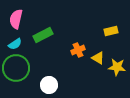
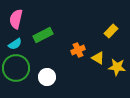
yellow rectangle: rotated 32 degrees counterclockwise
white circle: moved 2 px left, 8 px up
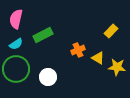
cyan semicircle: moved 1 px right
green circle: moved 1 px down
white circle: moved 1 px right
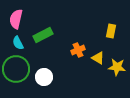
yellow rectangle: rotated 32 degrees counterclockwise
cyan semicircle: moved 2 px right, 1 px up; rotated 96 degrees clockwise
white circle: moved 4 px left
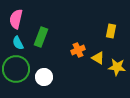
green rectangle: moved 2 px left, 2 px down; rotated 42 degrees counterclockwise
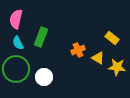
yellow rectangle: moved 1 px right, 7 px down; rotated 64 degrees counterclockwise
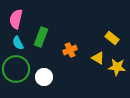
orange cross: moved 8 px left
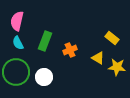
pink semicircle: moved 1 px right, 2 px down
green rectangle: moved 4 px right, 4 px down
green circle: moved 3 px down
